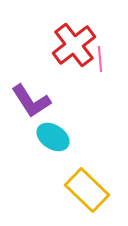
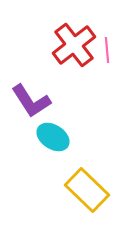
pink line: moved 7 px right, 9 px up
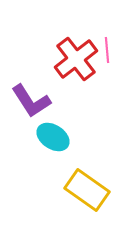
red cross: moved 2 px right, 14 px down
yellow rectangle: rotated 9 degrees counterclockwise
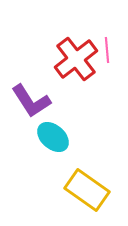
cyan ellipse: rotated 8 degrees clockwise
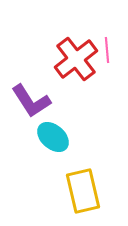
yellow rectangle: moved 4 px left, 1 px down; rotated 42 degrees clockwise
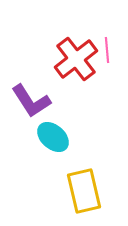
yellow rectangle: moved 1 px right
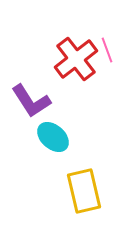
pink line: rotated 15 degrees counterclockwise
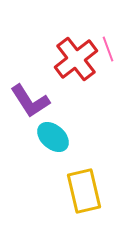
pink line: moved 1 px right, 1 px up
purple L-shape: moved 1 px left
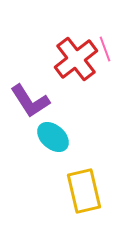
pink line: moved 3 px left
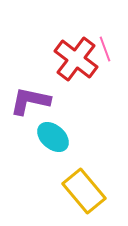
red cross: rotated 15 degrees counterclockwise
purple L-shape: rotated 135 degrees clockwise
yellow rectangle: rotated 27 degrees counterclockwise
